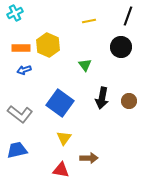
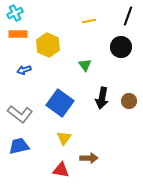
orange rectangle: moved 3 px left, 14 px up
blue trapezoid: moved 2 px right, 4 px up
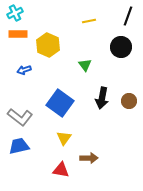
gray L-shape: moved 3 px down
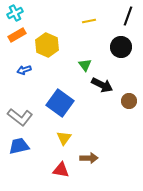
orange rectangle: moved 1 px left, 1 px down; rotated 30 degrees counterclockwise
yellow hexagon: moved 1 px left
black arrow: moved 13 px up; rotated 75 degrees counterclockwise
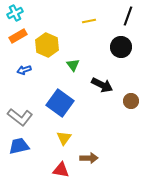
orange rectangle: moved 1 px right, 1 px down
green triangle: moved 12 px left
brown circle: moved 2 px right
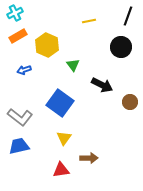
brown circle: moved 1 px left, 1 px down
red triangle: rotated 18 degrees counterclockwise
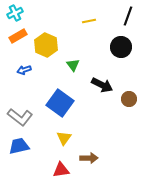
yellow hexagon: moved 1 px left
brown circle: moved 1 px left, 3 px up
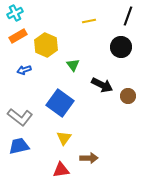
brown circle: moved 1 px left, 3 px up
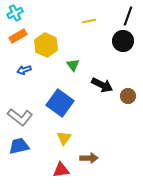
black circle: moved 2 px right, 6 px up
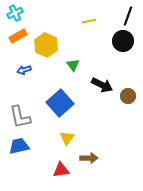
blue square: rotated 12 degrees clockwise
gray L-shape: rotated 40 degrees clockwise
yellow triangle: moved 3 px right
